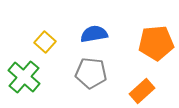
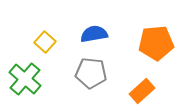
green cross: moved 1 px right, 2 px down
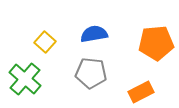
orange rectangle: moved 1 px left, 1 px down; rotated 15 degrees clockwise
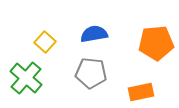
green cross: moved 1 px right, 1 px up
orange rectangle: rotated 15 degrees clockwise
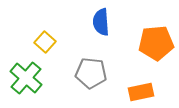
blue semicircle: moved 7 px right, 12 px up; rotated 84 degrees counterclockwise
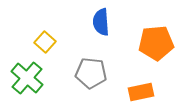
green cross: moved 1 px right
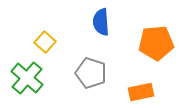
gray pentagon: rotated 12 degrees clockwise
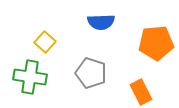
blue semicircle: rotated 88 degrees counterclockwise
green cross: moved 3 px right, 1 px up; rotated 32 degrees counterclockwise
orange rectangle: rotated 75 degrees clockwise
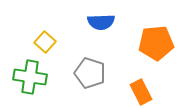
gray pentagon: moved 1 px left
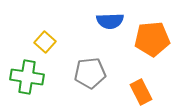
blue semicircle: moved 9 px right, 1 px up
orange pentagon: moved 4 px left, 4 px up
gray pentagon: rotated 24 degrees counterclockwise
green cross: moved 3 px left
